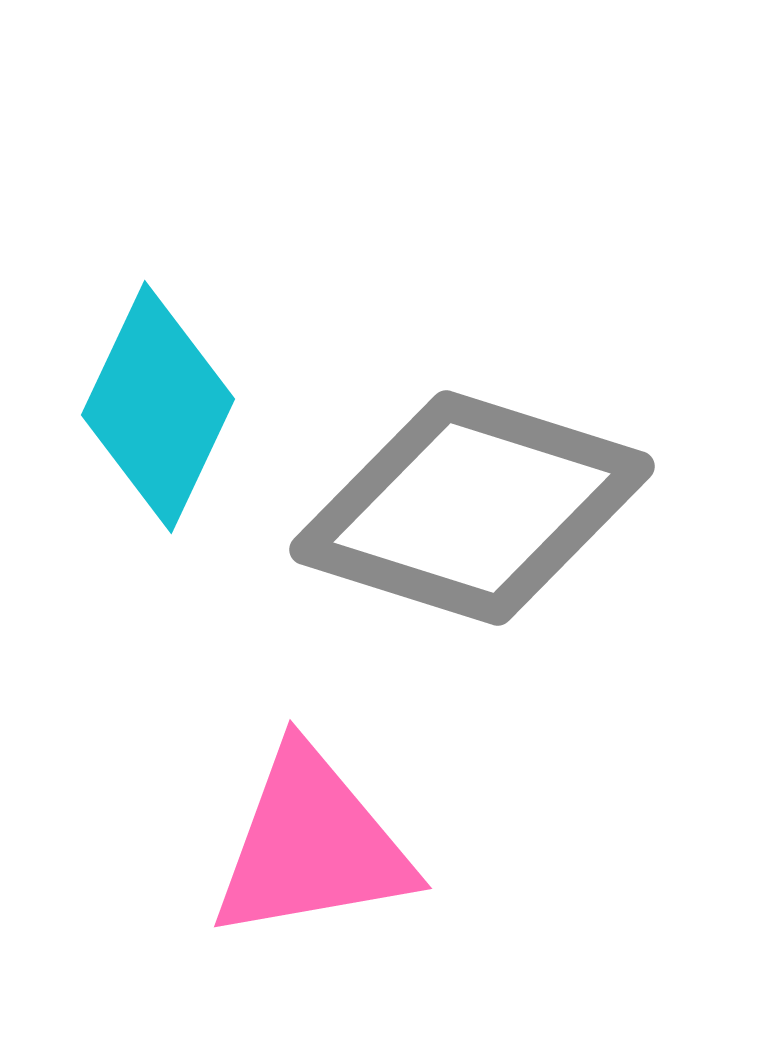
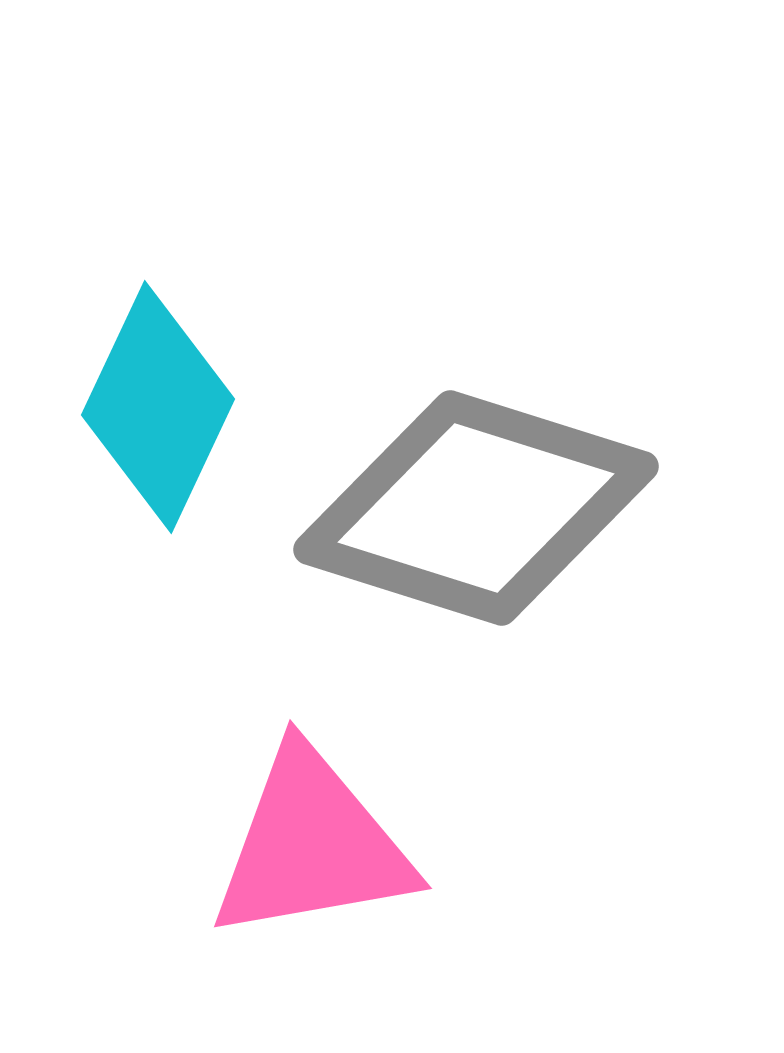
gray diamond: moved 4 px right
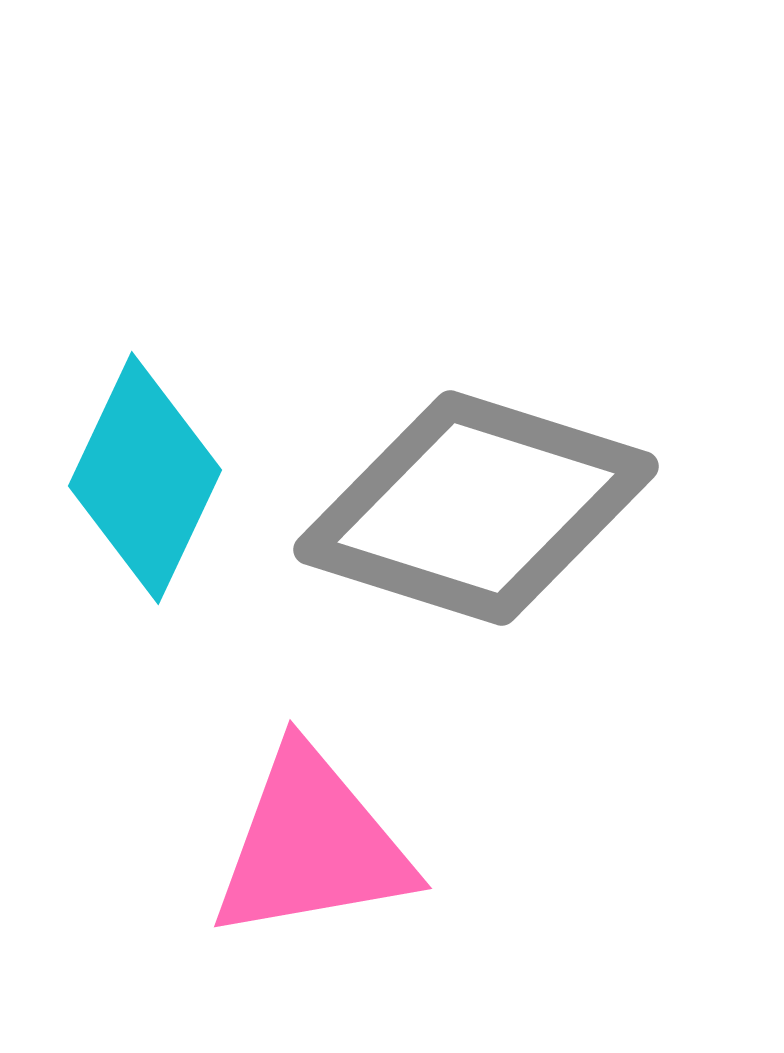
cyan diamond: moved 13 px left, 71 px down
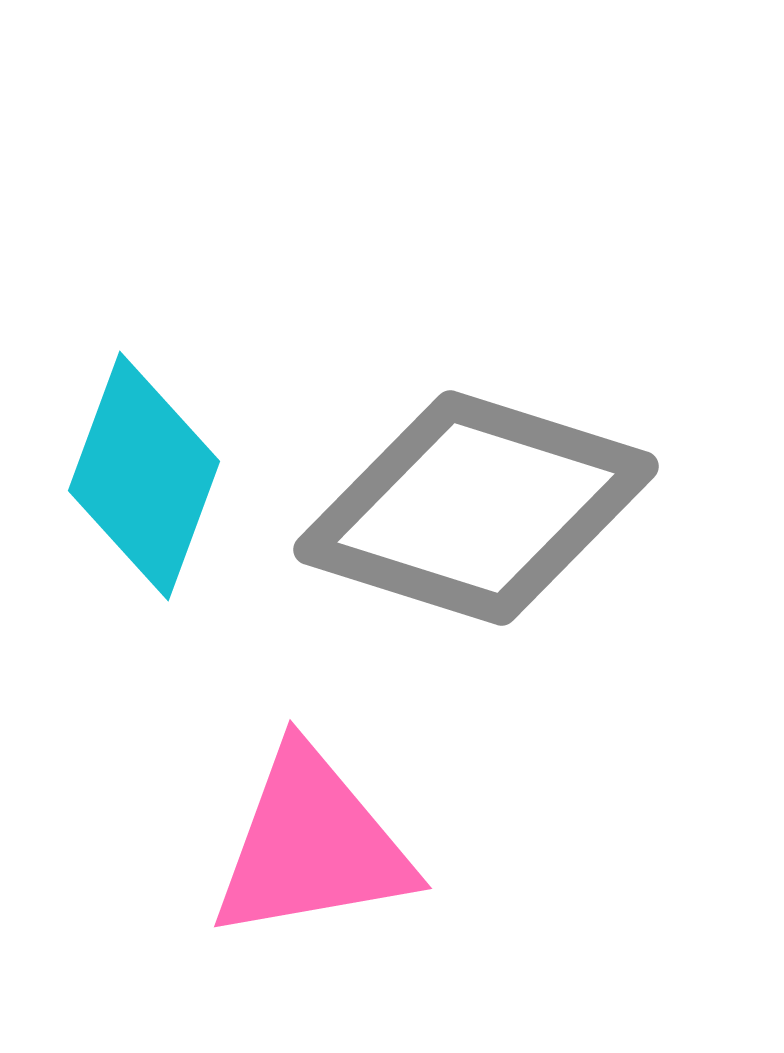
cyan diamond: moved 1 px left, 2 px up; rotated 5 degrees counterclockwise
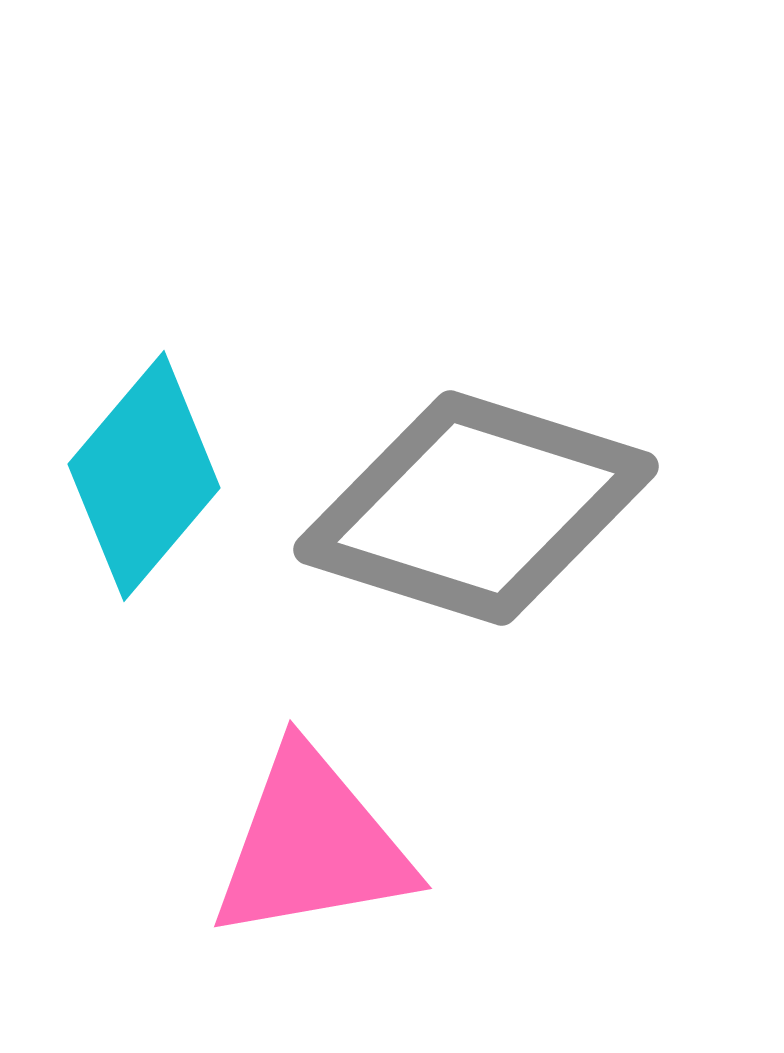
cyan diamond: rotated 20 degrees clockwise
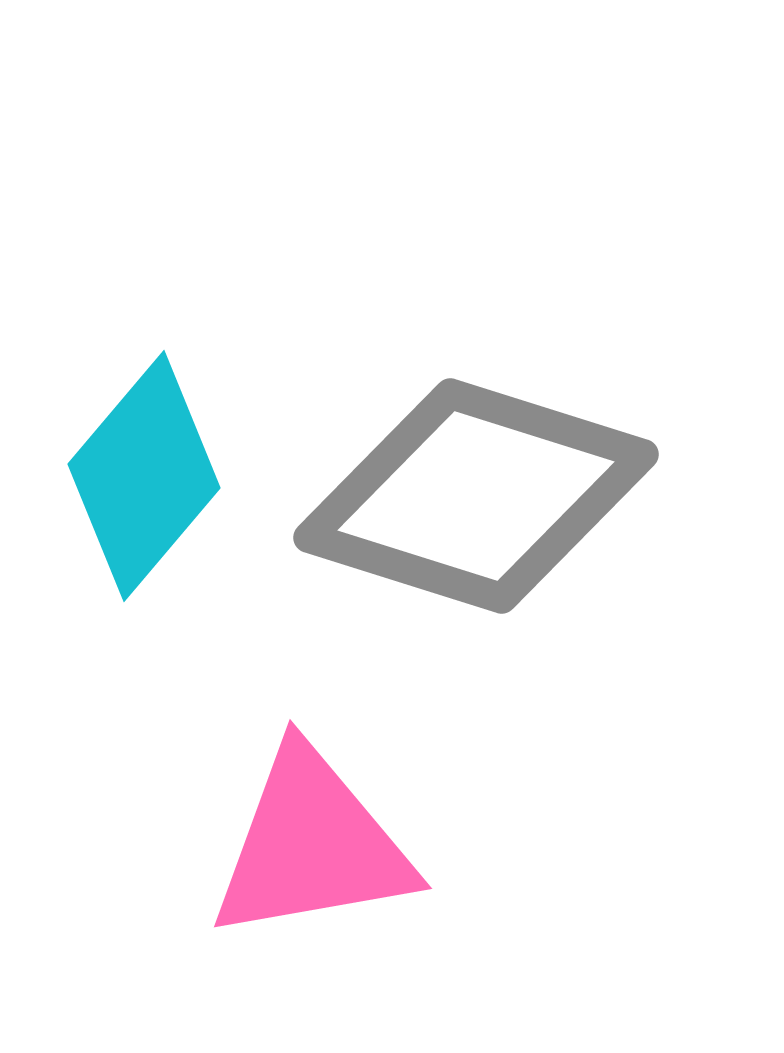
gray diamond: moved 12 px up
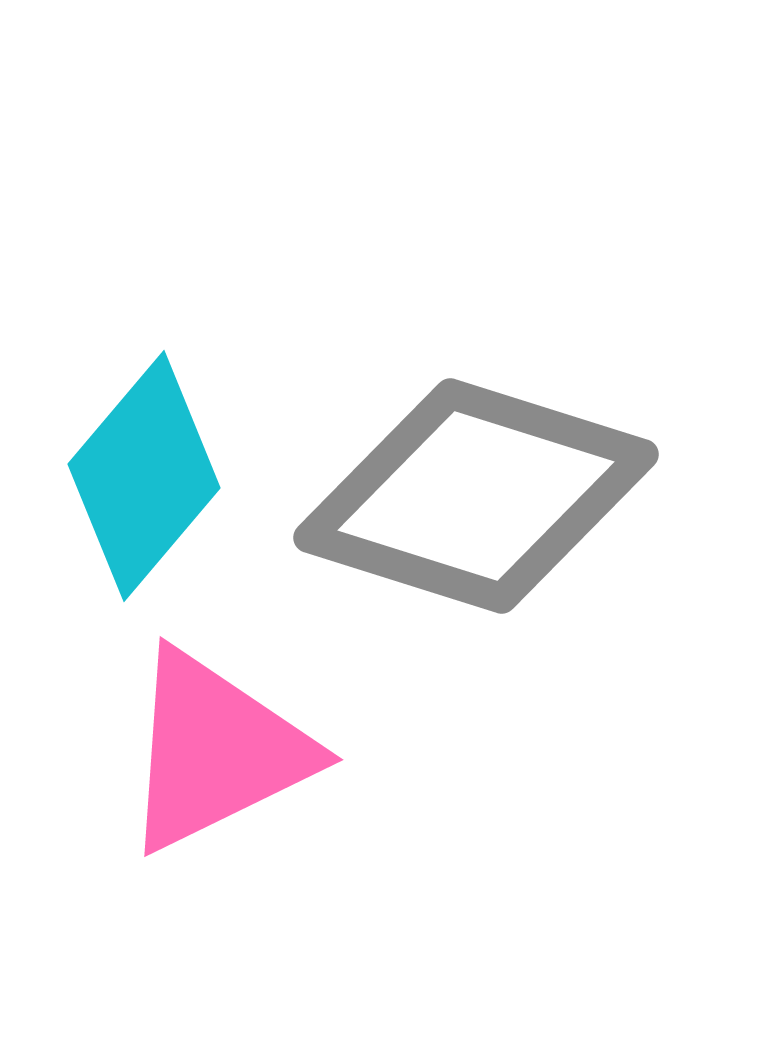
pink triangle: moved 96 px left, 94 px up; rotated 16 degrees counterclockwise
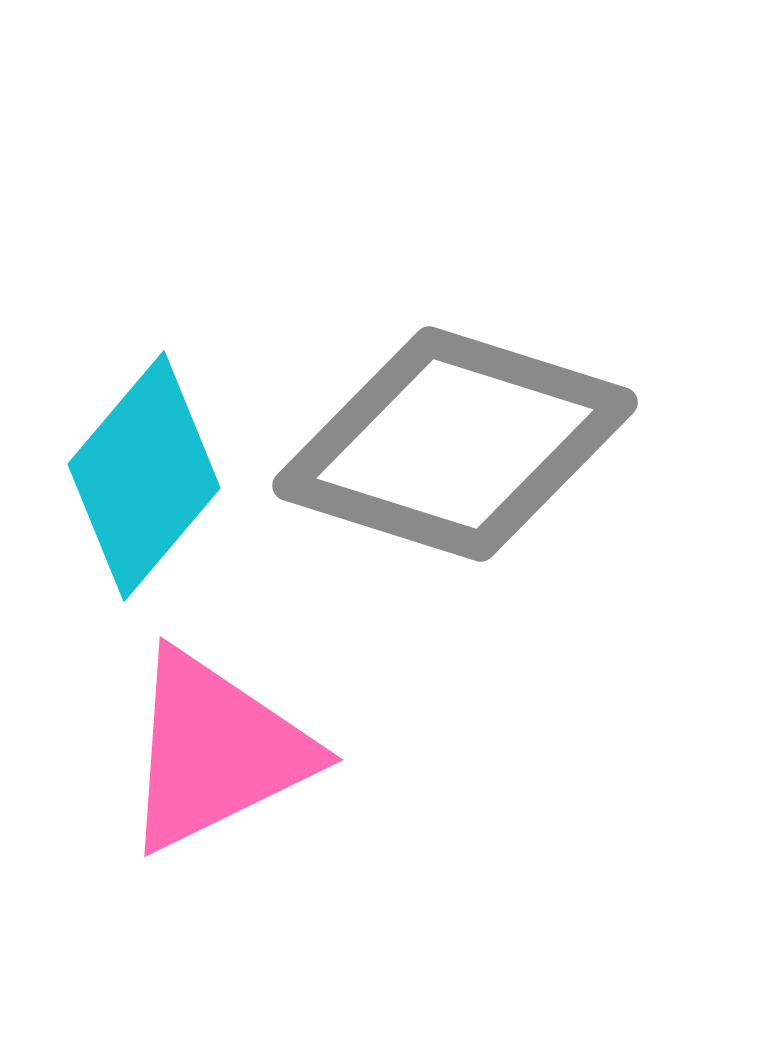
gray diamond: moved 21 px left, 52 px up
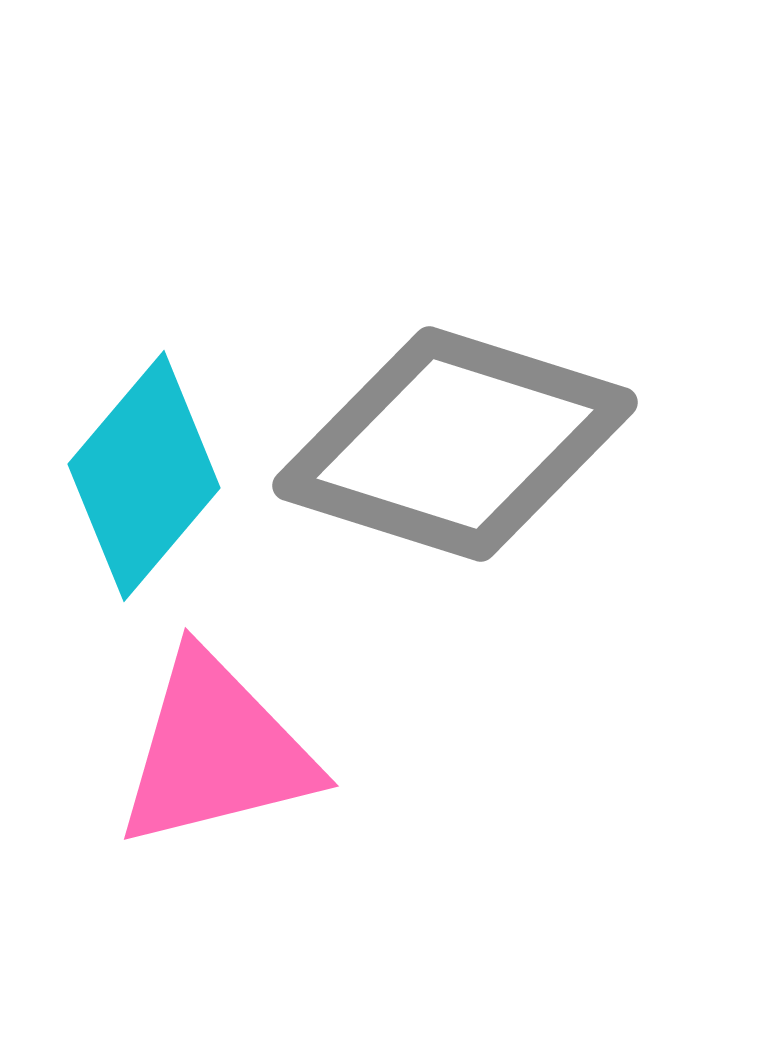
pink triangle: rotated 12 degrees clockwise
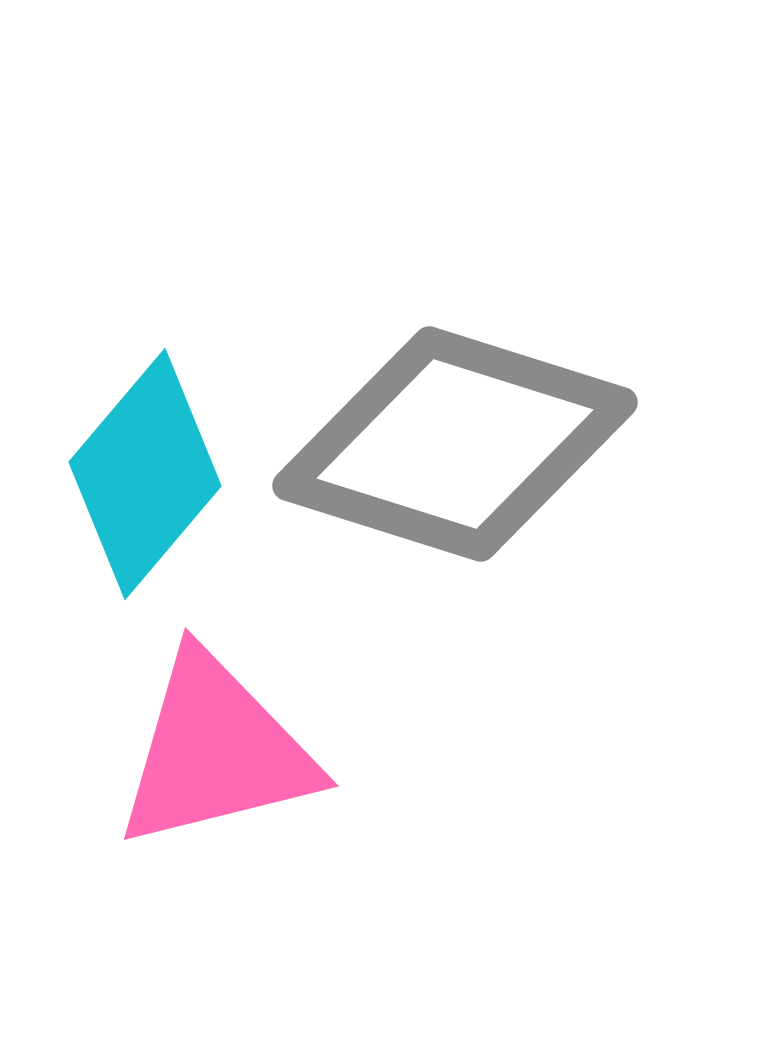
cyan diamond: moved 1 px right, 2 px up
